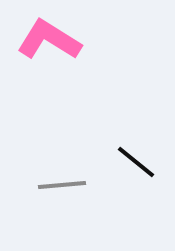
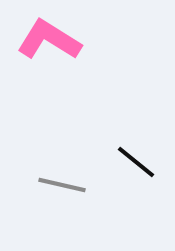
gray line: rotated 18 degrees clockwise
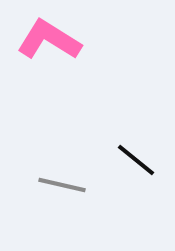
black line: moved 2 px up
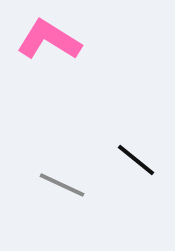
gray line: rotated 12 degrees clockwise
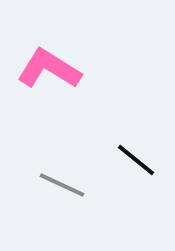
pink L-shape: moved 29 px down
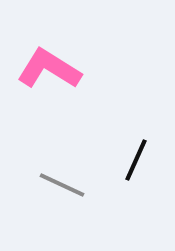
black line: rotated 75 degrees clockwise
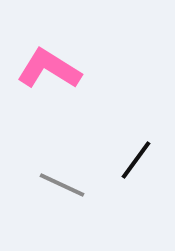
black line: rotated 12 degrees clockwise
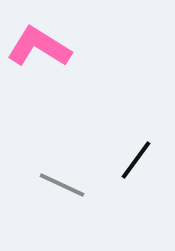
pink L-shape: moved 10 px left, 22 px up
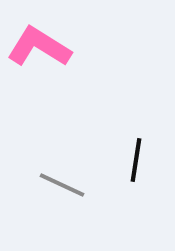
black line: rotated 27 degrees counterclockwise
